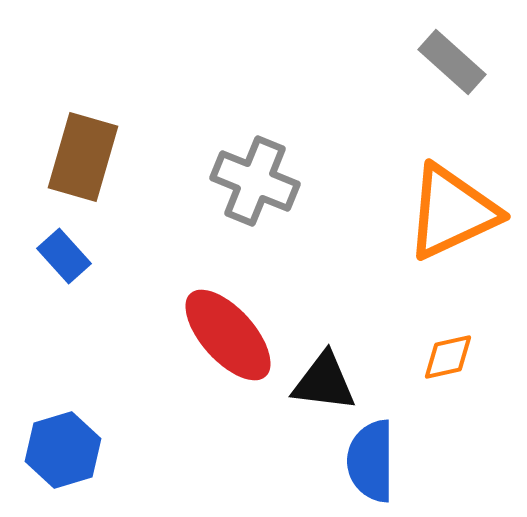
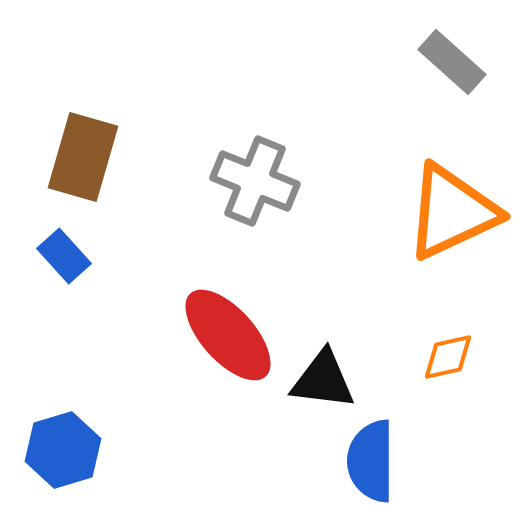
black triangle: moved 1 px left, 2 px up
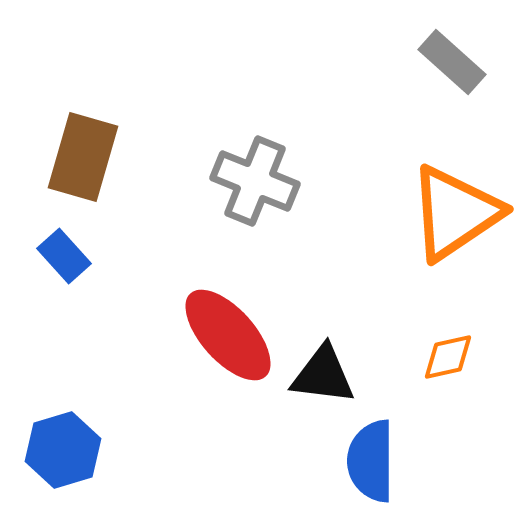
orange triangle: moved 3 px right, 1 px down; rotated 9 degrees counterclockwise
black triangle: moved 5 px up
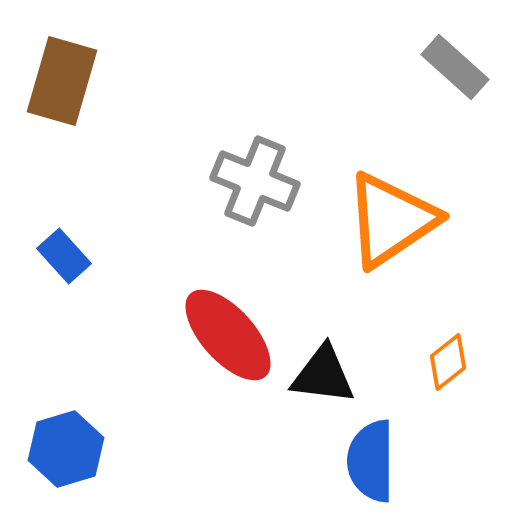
gray rectangle: moved 3 px right, 5 px down
brown rectangle: moved 21 px left, 76 px up
orange triangle: moved 64 px left, 7 px down
orange diamond: moved 5 px down; rotated 26 degrees counterclockwise
blue hexagon: moved 3 px right, 1 px up
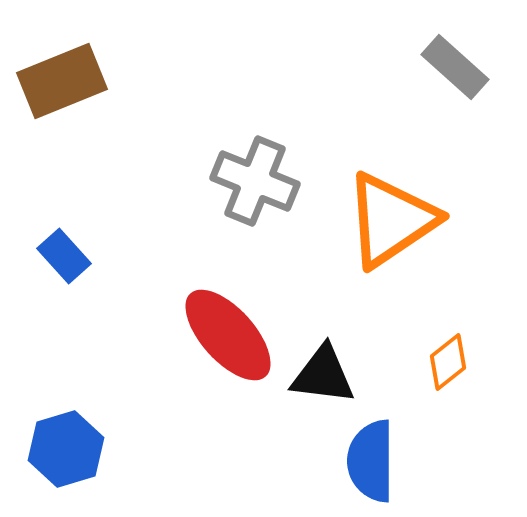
brown rectangle: rotated 52 degrees clockwise
